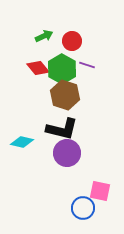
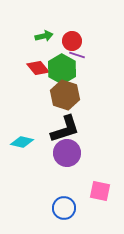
green arrow: rotated 12 degrees clockwise
purple line: moved 10 px left, 10 px up
black L-shape: moved 3 px right; rotated 32 degrees counterclockwise
blue circle: moved 19 px left
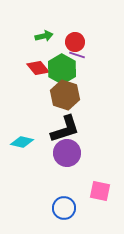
red circle: moved 3 px right, 1 px down
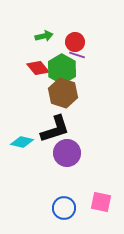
brown hexagon: moved 2 px left, 2 px up
black L-shape: moved 10 px left
pink square: moved 1 px right, 11 px down
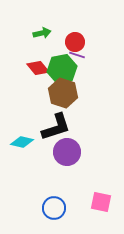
green arrow: moved 2 px left, 3 px up
green hexagon: rotated 20 degrees clockwise
black L-shape: moved 1 px right, 2 px up
purple circle: moved 1 px up
blue circle: moved 10 px left
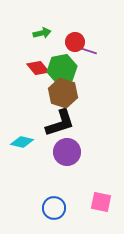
purple line: moved 12 px right, 4 px up
black L-shape: moved 4 px right, 4 px up
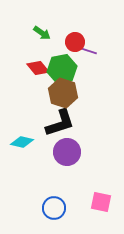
green arrow: rotated 48 degrees clockwise
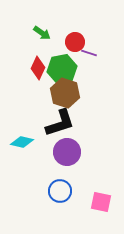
purple line: moved 2 px down
red diamond: rotated 65 degrees clockwise
brown hexagon: moved 2 px right
blue circle: moved 6 px right, 17 px up
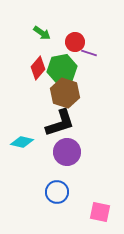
red diamond: rotated 15 degrees clockwise
blue circle: moved 3 px left, 1 px down
pink square: moved 1 px left, 10 px down
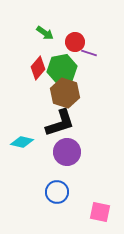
green arrow: moved 3 px right
